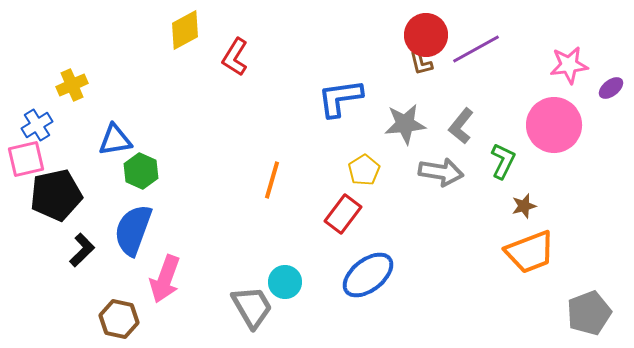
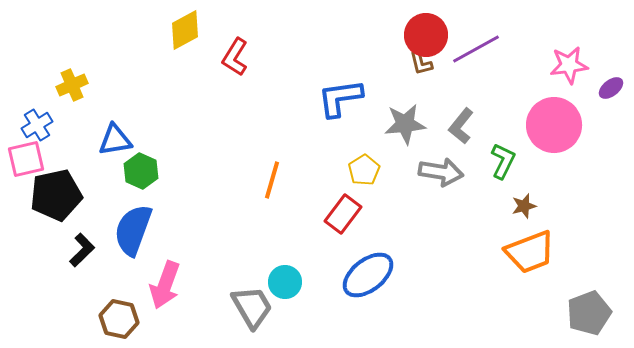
pink arrow: moved 6 px down
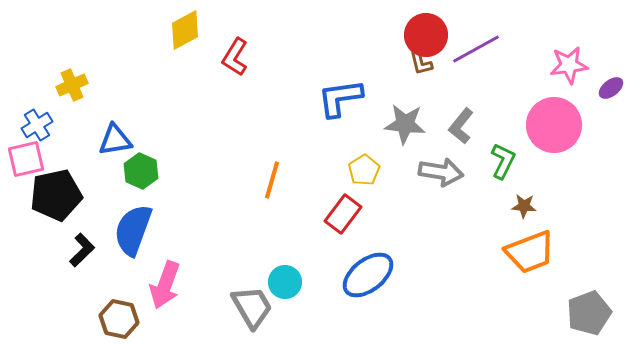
gray star: rotated 12 degrees clockwise
brown star: rotated 20 degrees clockwise
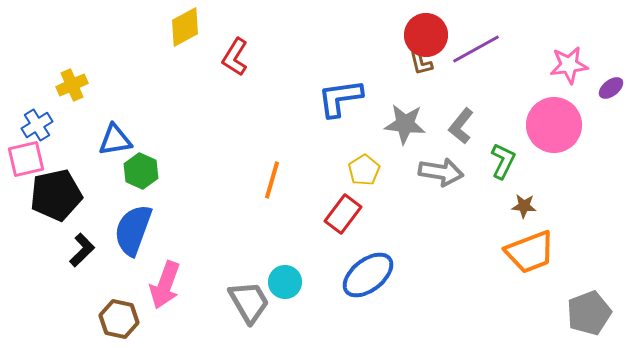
yellow diamond: moved 3 px up
gray trapezoid: moved 3 px left, 5 px up
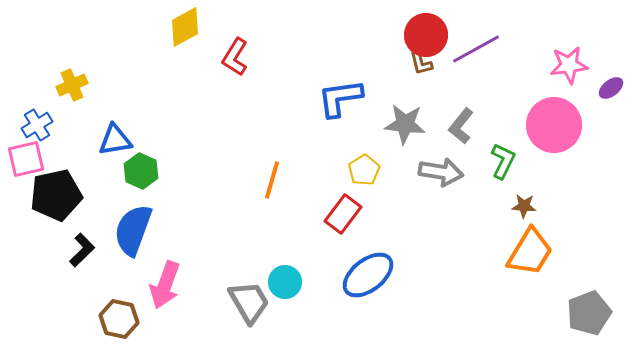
orange trapezoid: rotated 38 degrees counterclockwise
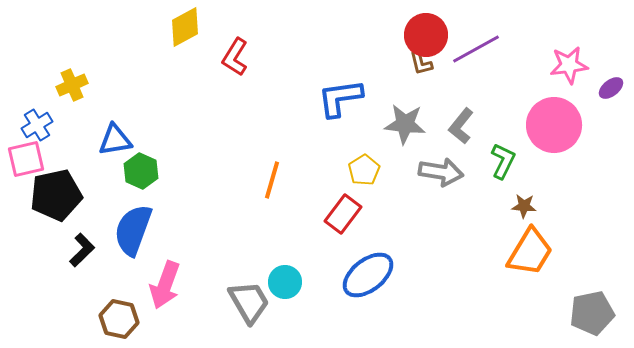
gray pentagon: moved 3 px right; rotated 9 degrees clockwise
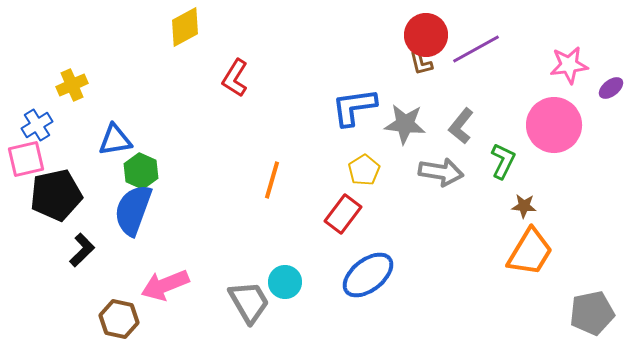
red L-shape: moved 21 px down
blue L-shape: moved 14 px right, 9 px down
blue semicircle: moved 20 px up
pink arrow: rotated 48 degrees clockwise
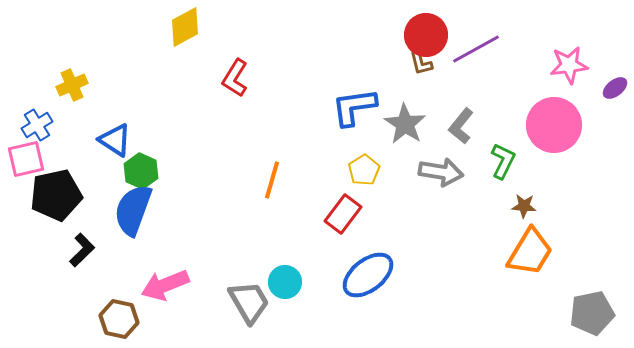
purple ellipse: moved 4 px right
gray star: rotated 27 degrees clockwise
blue triangle: rotated 42 degrees clockwise
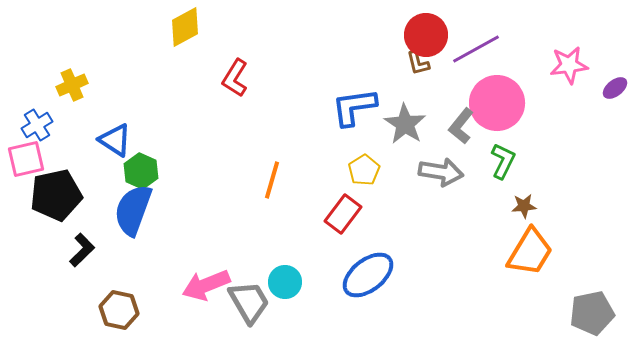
brown L-shape: moved 3 px left
pink circle: moved 57 px left, 22 px up
brown star: rotated 10 degrees counterclockwise
pink arrow: moved 41 px right
brown hexagon: moved 9 px up
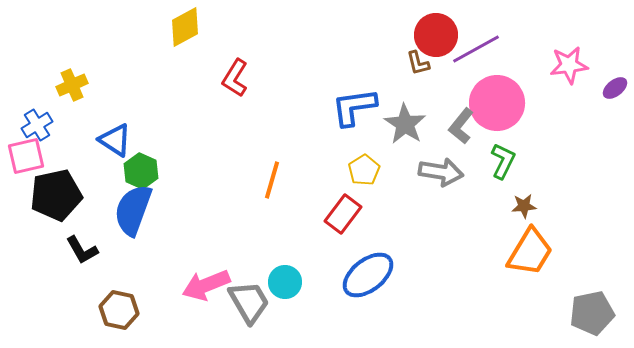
red circle: moved 10 px right
pink square: moved 3 px up
black L-shape: rotated 104 degrees clockwise
